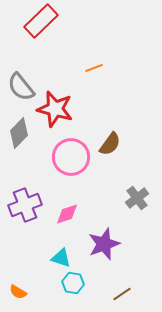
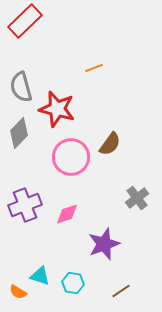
red rectangle: moved 16 px left
gray semicircle: rotated 24 degrees clockwise
red star: moved 2 px right
cyan triangle: moved 21 px left, 18 px down
brown line: moved 1 px left, 3 px up
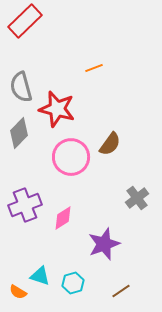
pink diamond: moved 4 px left, 4 px down; rotated 15 degrees counterclockwise
cyan hexagon: rotated 25 degrees counterclockwise
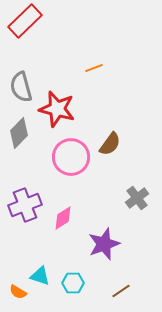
cyan hexagon: rotated 15 degrees clockwise
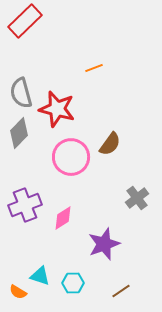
gray semicircle: moved 6 px down
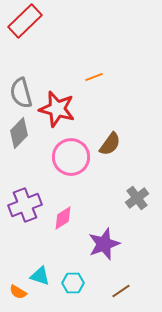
orange line: moved 9 px down
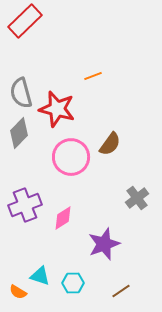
orange line: moved 1 px left, 1 px up
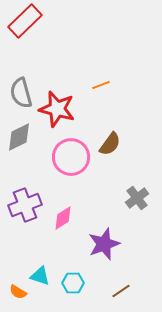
orange line: moved 8 px right, 9 px down
gray diamond: moved 4 px down; rotated 20 degrees clockwise
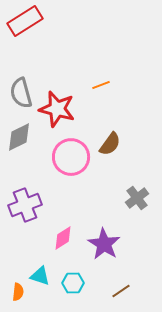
red rectangle: rotated 12 degrees clockwise
pink diamond: moved 20 px down
purple star: rotated 20 degrees counterclockwise
orange semicircle: rotated 114 degrees counterclockwise
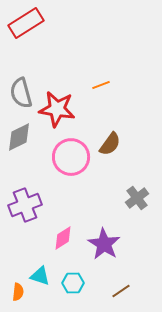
red rectangle: moved 1 px right, 2 px down
red star: rotated 6 degrees counterclockwise
